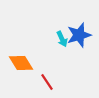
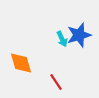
orange diamond: rotated 15 degrees clockwise
red line: moved 9 px right
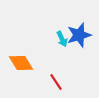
orange diamond: rotated 15 degrees counterclockwise
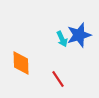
orange diamond: rotated 30 degrees clockwise
red line: moved 2 px right, 3 px up
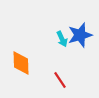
blue star: moved 1 px right
red line: moved 2 px right, 1 px down
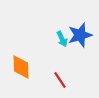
orange diamond: moved 4 px down
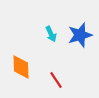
cyan arrow: moved 11 px left, 5 px up
red line: moved 4 px left
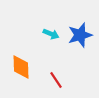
cyan arrow: rotated 42 degrees counterclockwise
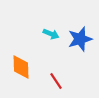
blue star: moved 4 px down
red line: moved 1 px down
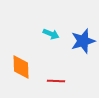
blue star: moved 3 px right, 2 px down
red line: rotated 54 degrees counterclockwise
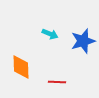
cyan arrow: moved 1 px left
red line: moved 1 px right, 1 px down
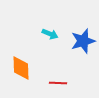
orange diamond: moved 1 px down
red line: moved 1 px right, 1 px down
